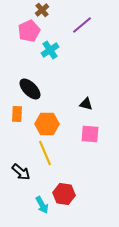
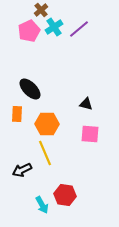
brown cross: moved 1 px left
purple line: moved 3 px left, 4 px down
cyan cross: moved 4 px right, 23 px up
black arrow: moved 1 px right, 2 px up; rotated 114 degrees clockwise
red hexagon: moved 1 px right, 1 px down
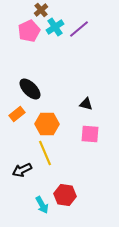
cyan cross: moved 1 px right
orange rectangle: rotated 49 degrees clockwise
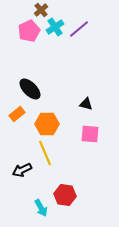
cyan arrow: moved 1 px left, 3 px down
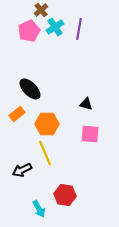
purple line: rotated 40 degrees counterclockwise
cyan arrow: moved 2 px left, 1 px down
